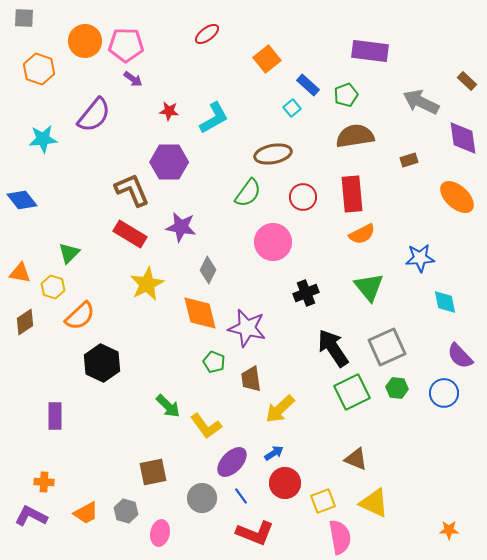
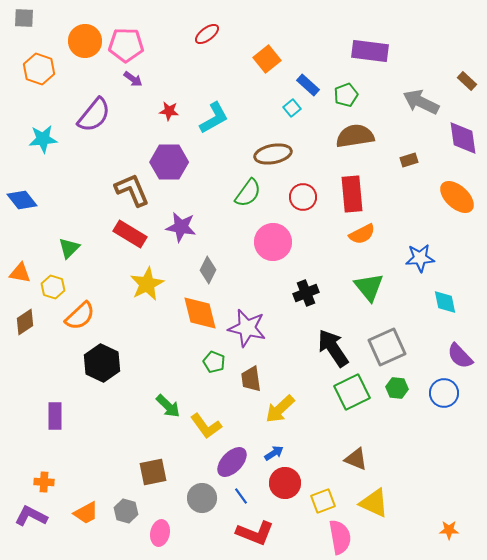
green triangle at (69, 253): moved 5 px up
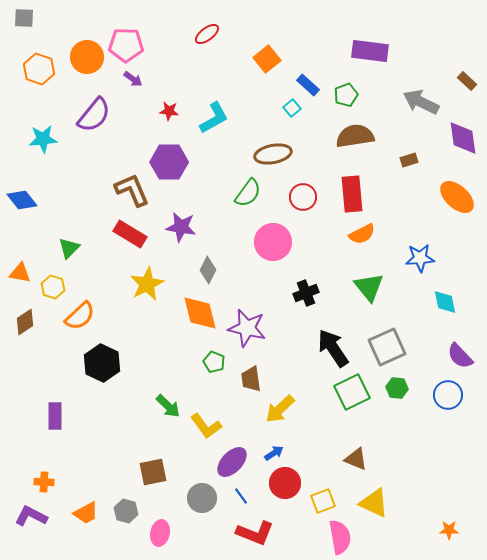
orange circle at (85, 41): moved 2 px right, 16 px down
blue circle at (444, 393): moved 4 px right, 2 px down
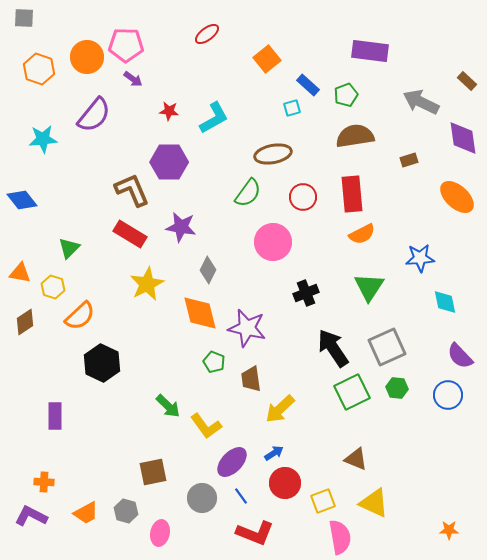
cyan square at (292, 108): rotated 24 degrees clockwise
green triangle at (369, 287): rotated 12 degrees clockwise
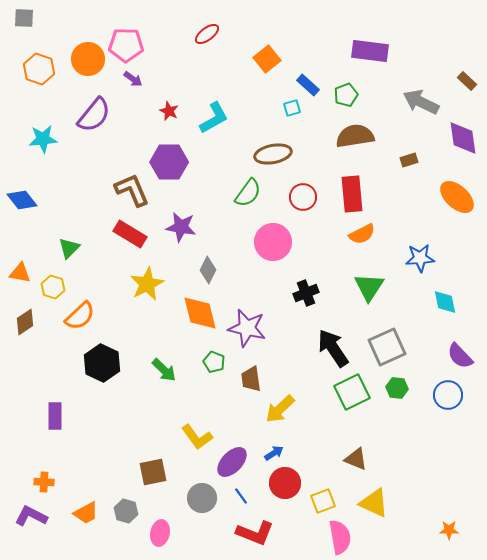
orange circle at (87, 57): moved 1 px right, 2 px down
red star at (169, 111): rotated 18 degrees clockwise
green arrow at (168, 406): moved 4 px left, 36 px up
yellow L-shape at (206, 426): moved 9 px left, 11 px down
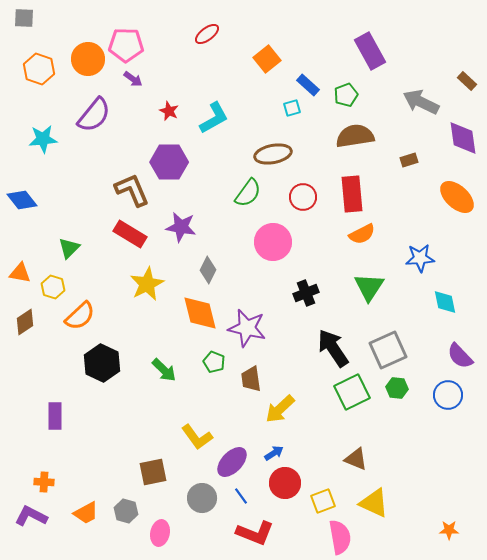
purple rectangle at (370, 51): rotated 54 degrees clockwise
gray square at (387, 347): moved 1 px right, 3 px down
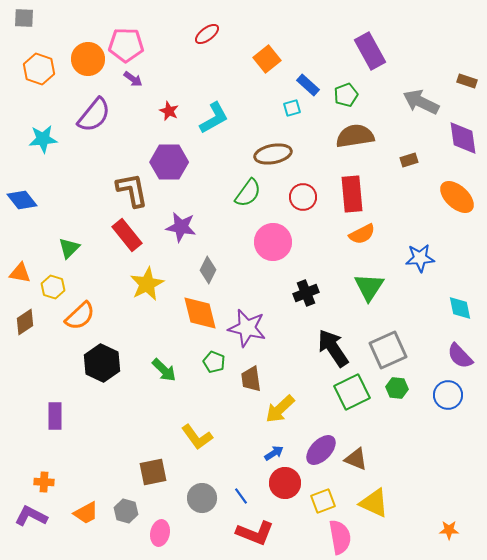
brown rectangle at (467, 81): rotated 24 degrees counterclockwise
brown L-shape at (132, 190): rotated 12 degrees clockwise
red rectangle at (130, 234): moved 3 px left, 1 px down; rotated 20 degrees clockwise
cyan diamond at (445, 302): moved 15 px right, 6 px down
purple ellipse at (232, 462): moved 89 px right, 12 px up
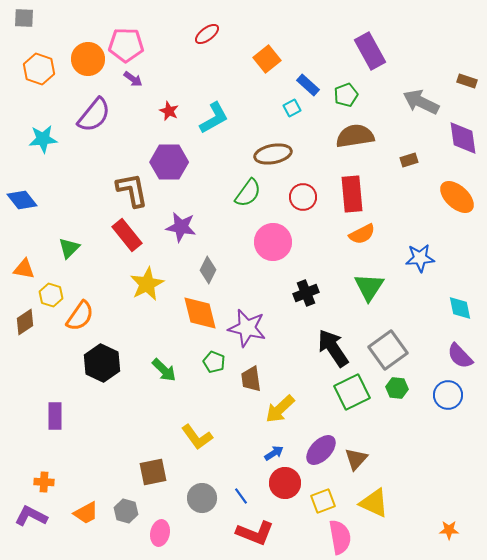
cyan square at (292, 108): rotated 12 degrees counterclockwise
orange triangle at (20, 273): moved 4 px right, 4 px up
yellow hexagon at (53, 287): moved 2 px left, 8 px down
orange semicircle at (80, 316): rotated 12 degrees counterclockwise
gray square at (388, 350): rotated 12 degrees counterclockwise
brown triangle at (356, 459): rotated 50 degrees clockwise
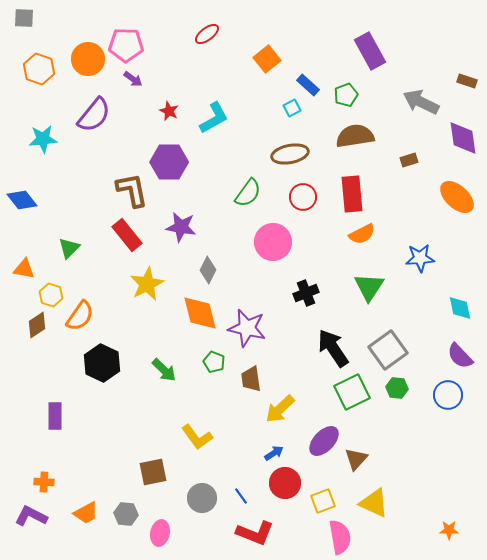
brown ellipse at (273, 154): moved 17 px right
brown diamond at (25, 322): moved 12 px right, 3 px down
purple ellipse at (321, 450): moved 3 px right, 9 px up
gray hexagon at (126, 511): moved 3 px down; rotated 10 degrees counterclockwise
